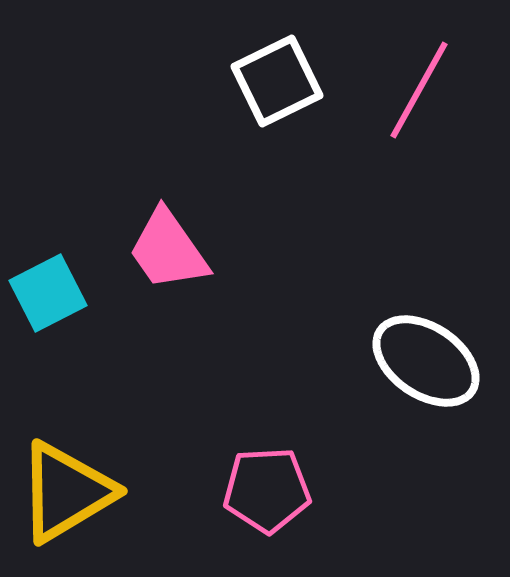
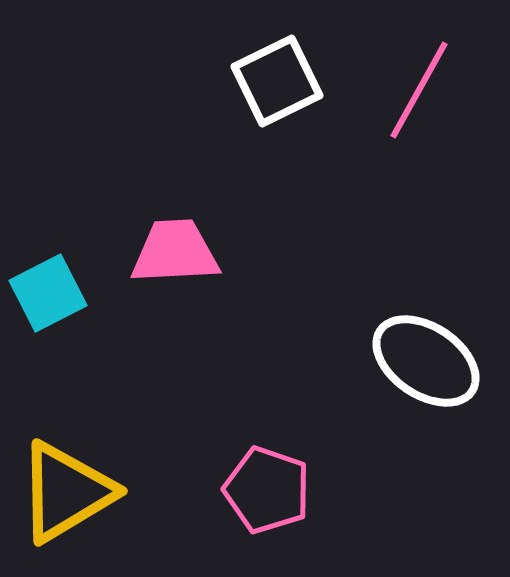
pink trapezoid: moved 7 px right, 2 px down; rotated 122 degrees clockwise
pink pentagon: rotated 22 degrees clockwise
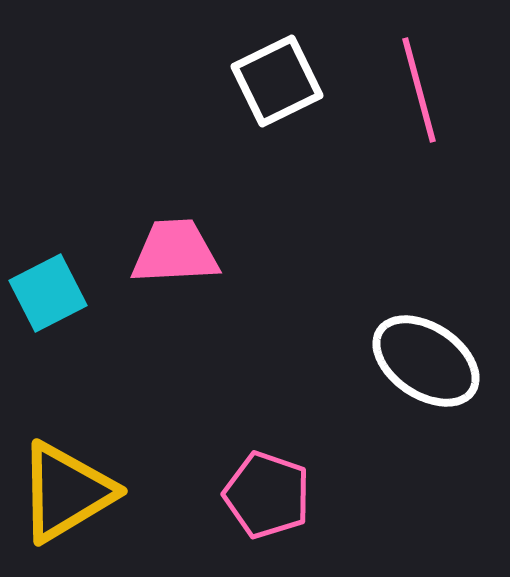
pink line: rotated 44 degrees counterclockwise
pink pentagon: moved 5 px down
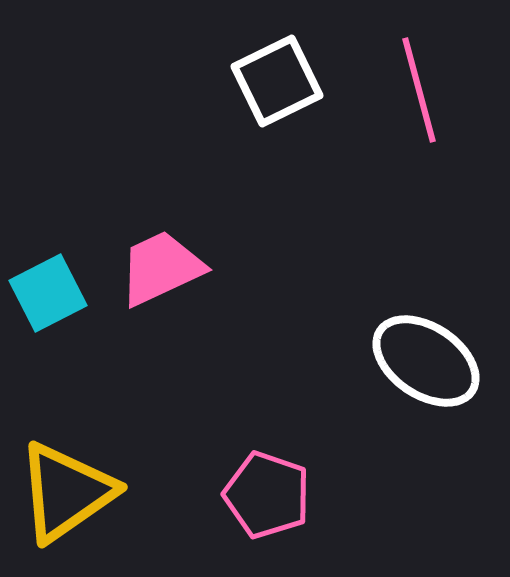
pink trapezoid: moved 14 px left, 16 px down; rotated 22 degrees counterclockwise
yellow triangle: rotated 4 degrees counterclockwise
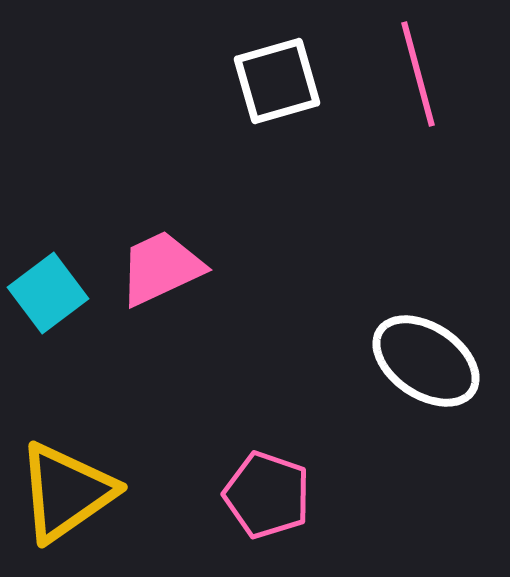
white square: rotated 10 degrees clockwise
pink line: moved 1 px left, 16 px up
cyan square: rotated 10 degrees counterclockwise
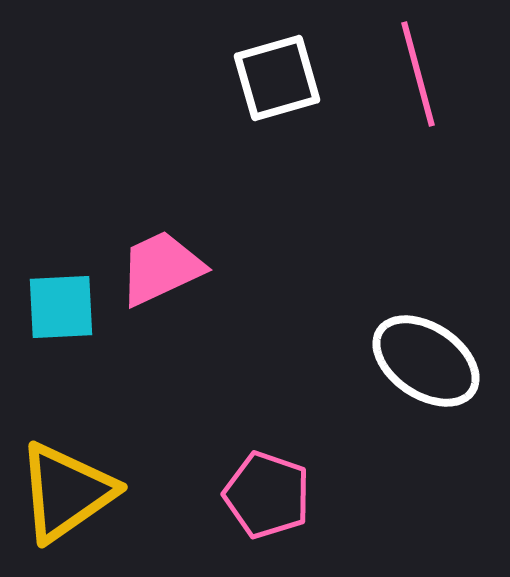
white square: moved 3 px up
cyan square: moved 13 px right, 14 px down; rotated 34 degrees clockwise
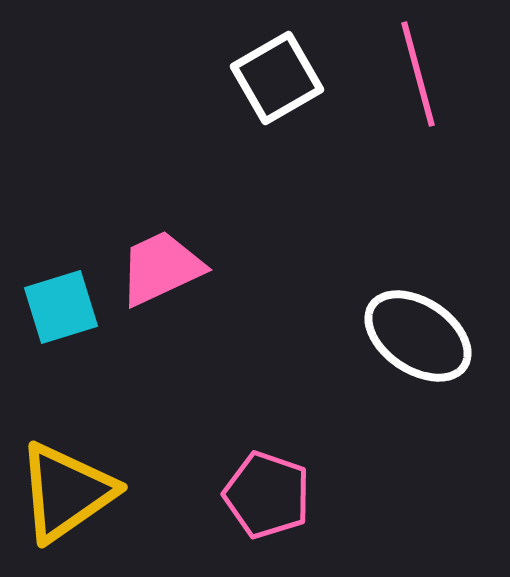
white square: rotated 14 degrees counterclockwise
cyan square: rotated 14 degrees counterclockwise
white ellipse: moved 8 px left, 25 px up
